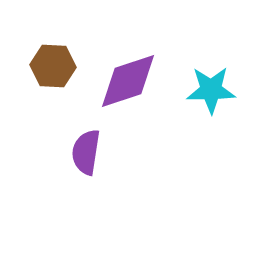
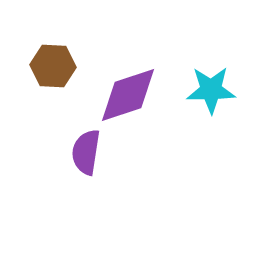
purple diamond: moved 14 px down
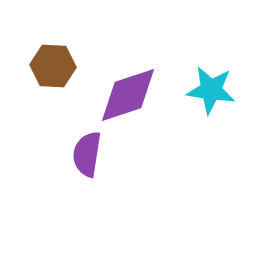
cyan star: rotated 9 degrees clockwise
purple semicircle: moved 1 px right, 2 px down
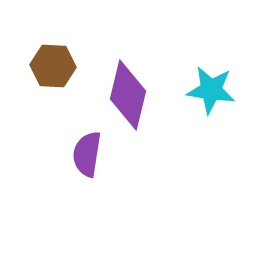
purple diamond: rotated 58 degrees counterclockwise
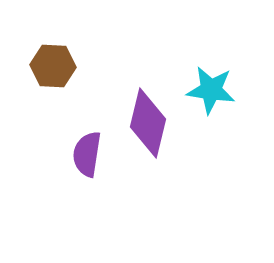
purple diamond: moved 20 px right, 28 px down
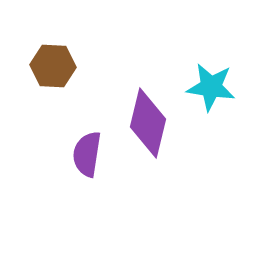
cyan star: moved 3 px up
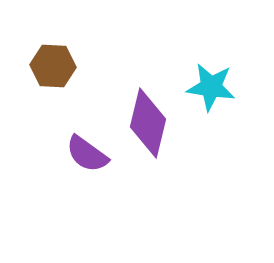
purple semicircle: rotated 63 degrees counterclockwise
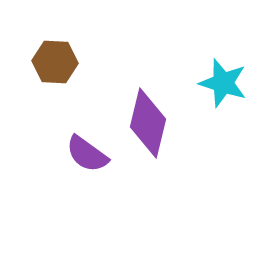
brown hexagon: moved 2 px right, 4 px up
cyan star: moved 12 px right, 4 px up; rotated 9 degrees clockwise
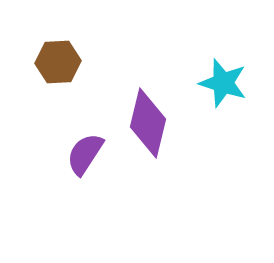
brown hexagon: moved 3 px right; rotated 6 degrees counterclockwise
purple semicircle: moved 2 px left; rotated 87 degrees clockwise
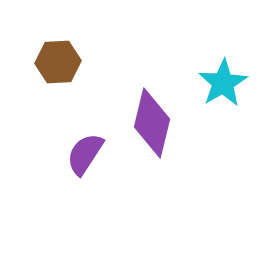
cyan star: rotated 24 degrees clockwise
purple diamond: moved 4 px right
